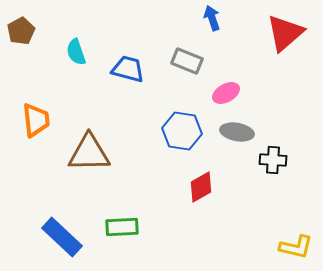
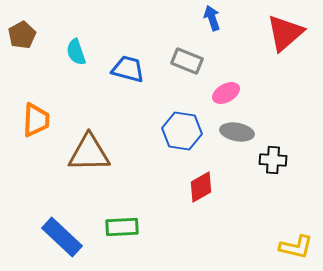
brown pentagon: moved 1 px right, 4 px down
orange trapezoid: rotated 9 degrees clockwise
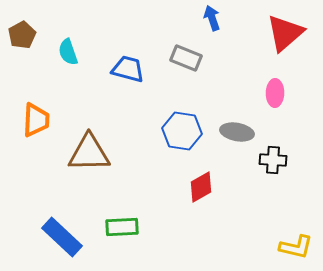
cyan semicircle: moved 8 px left
gray rectangle: moved 1 px left, 3 px up
pink ellipse: moved 49 px right; rotated 60 degrees counterclockwise
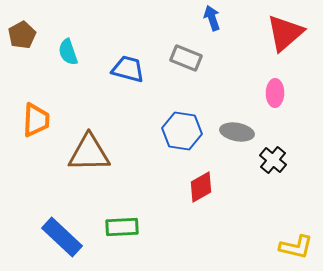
black cross: rotated 36 degrees clockwise
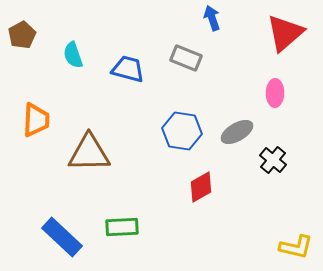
cyan semicircle: moved 5 px right, 3 px down
gray ellipse: rotated 40 degrees counterclockwise
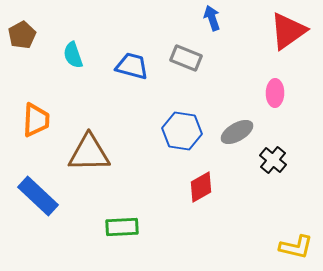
red triangle: moved 3 px right, 2 px up; rotated 6 degrees clockwise
blue trapezoid: moved 4 px right, 3 px up
blue rectangle: moved 24 px left, 41 px up
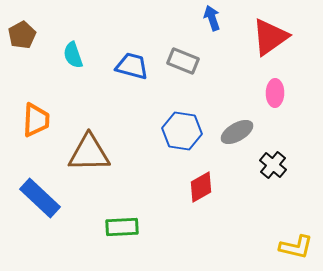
red triangle: moved 18 px left, 6 px down
gray rectangle: moved 3 px left, 3 px down
black cross: moved 5 px down
blue rectangle: moved 2 px right, 2 px down
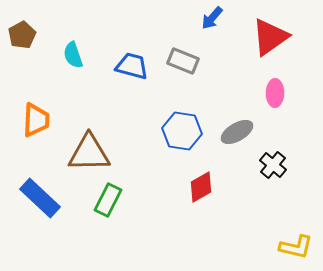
blue arrow: rotated 120 degrees counterclockwise
green rectangle: moved 14 px left, 27 px up; rotated 60 degrees counterclockwise
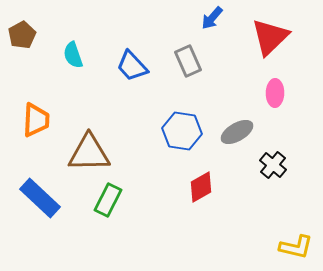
red triangle: rotated 9 degrees counterclockwise
gray rectangle: moved 5 px right; rotated 44 degrees clockwise
blue trapezoid: rotated 148 degrees counterclockwise
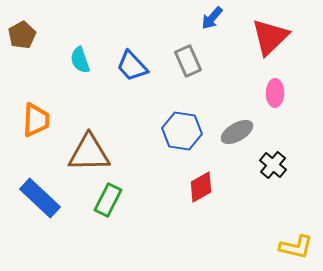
cyan semicircle: moved 7 px right, 5 px down
